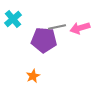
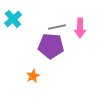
pink arrow: rotated 72 degrees counterclockwise
purple pentagon: moved 7 px right, 6 px down
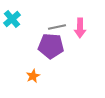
cyan cross: moved 1 px left
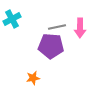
cyan cross: rotated 12 degrees clockwise
orange star: moved 2 px down; rotated 16 degrees clockwise
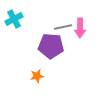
cyan cross: moved 2 px right
gray line: moved 6 px right
orange star: moved 4 px right, 2 px up
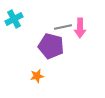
purple pentagon: rotated 10 degrees clockwise
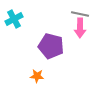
gray line: moved 17 px right, 13 px up; rotated 24 degrees clockwise
orange star: rotated 16 degrees clockwise
